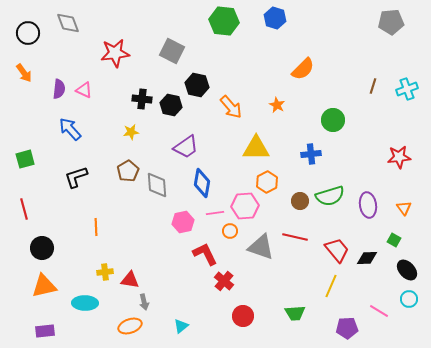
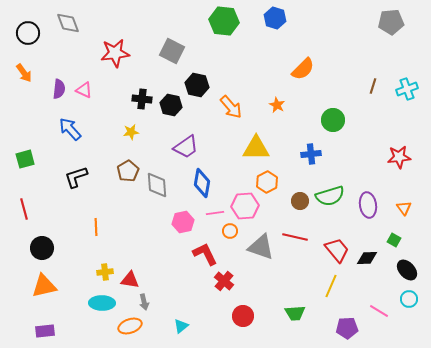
cyan ellipse at (85, 303): moved 17 px right
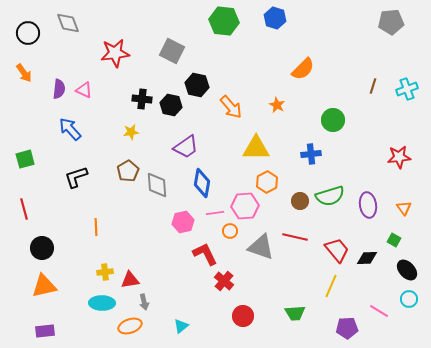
red triangle at (130, 280): rotated 18 degrees counterclockwise
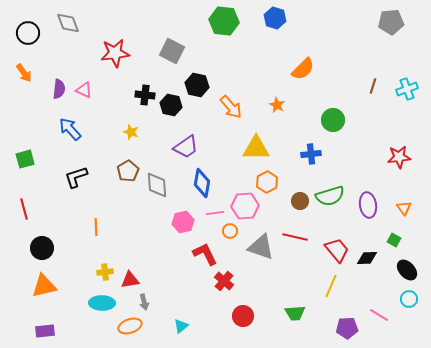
black cross at (142, 99): moved 3 px right, 4 px up
yellow star at (131, 132): rotated 28 degrees clockwise
pink line at (379, 311): moved 4 px down
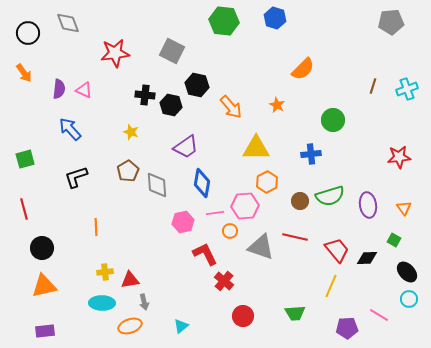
black ellipse at (407, 270): moved 2 px down
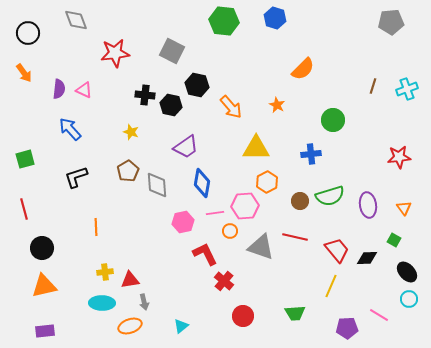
gray diamond at (68, 23): moved 8 px right, 3 px up
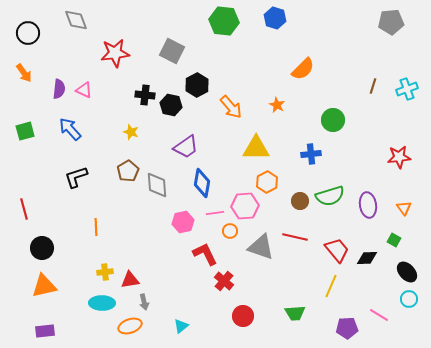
black hexagon at (197, 85): rotated 20 degrees clockwise
green square at (25, 159): moved 28 px up
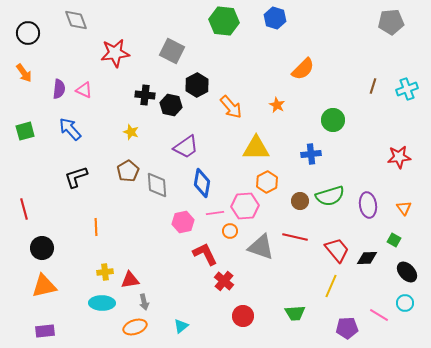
cyan circle at (409, 299): moved 4 px left, 4 px down
orange ellipse at (130, 326): moved 5 px right, 1 px down
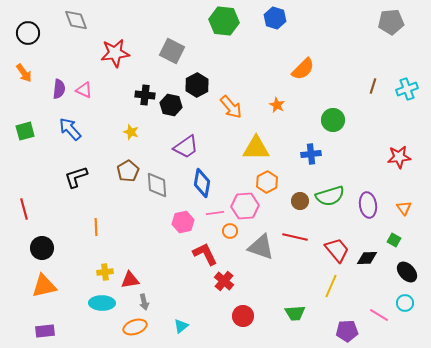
purple pentagon at (347, 328): moved 3 px down
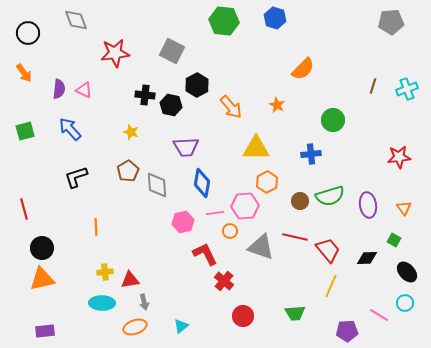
purple trapezoid at (186, 147): rotated 32 degrees clockwise
red trapezoid at (337, 250): moved 9 px left
orange triangle at (44, 286): moved 2 px left, 7 px up
